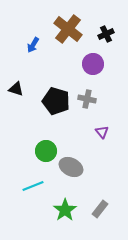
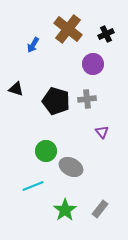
gray cross: rotated 18 degrees counterclockwise
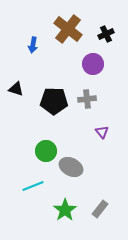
blue arrow: rotated 21 degrees counterclockwise
black pentagon: moved 2 px left; rotated 16 degrees counterclockwise
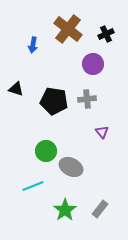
black pentagon: rotated 8 degrees clockwise
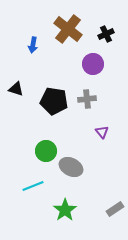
gray rectangle: moved 15 px right; rotated 18 degrees clockwise
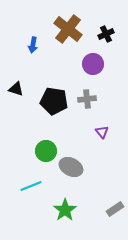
cyan line: moved 2 px left
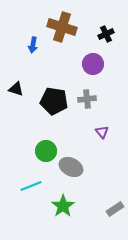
brown cross: moved 6 px left, 2 px up; rotated 20 degrees counterclockwise
green star: moved 2 px left, 4 px up
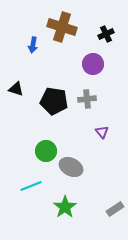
green star: moved 2 px right, 1 px down
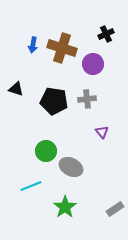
brown cross: moved 21 px down
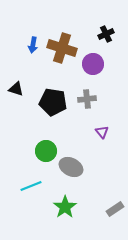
black pentagon: moved 1 px left, 1 px down
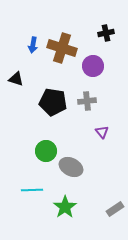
black cross: moved 1 px up; rotated 14 degrees clockwise
purple circle: moved 2 px down
black triangle: moved 10 px up
gray cross: moved 2 px down
cyan line: moved 1 px right, 4 px down; rotated 20 degrees clockwise
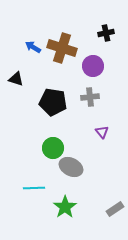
blue arrow: moved 2 px down; rotated 112 degrees clockwise
gray cross: moved 3 px right, 4 px up
green circle: moved 7 px right, 3 px up
cyan line: moved 2 px right, 2 px up
